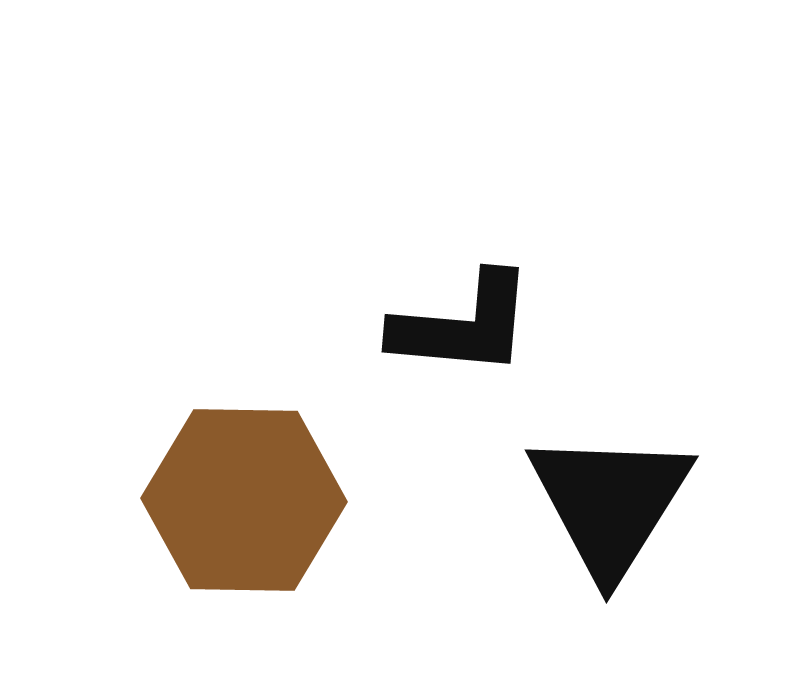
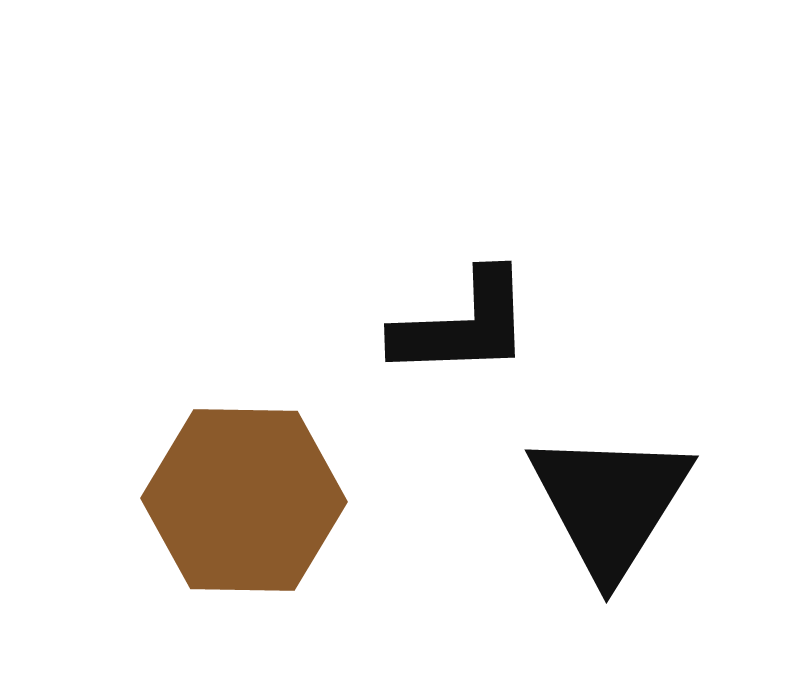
black L-shape: rotated 7 degrees counterclockwise
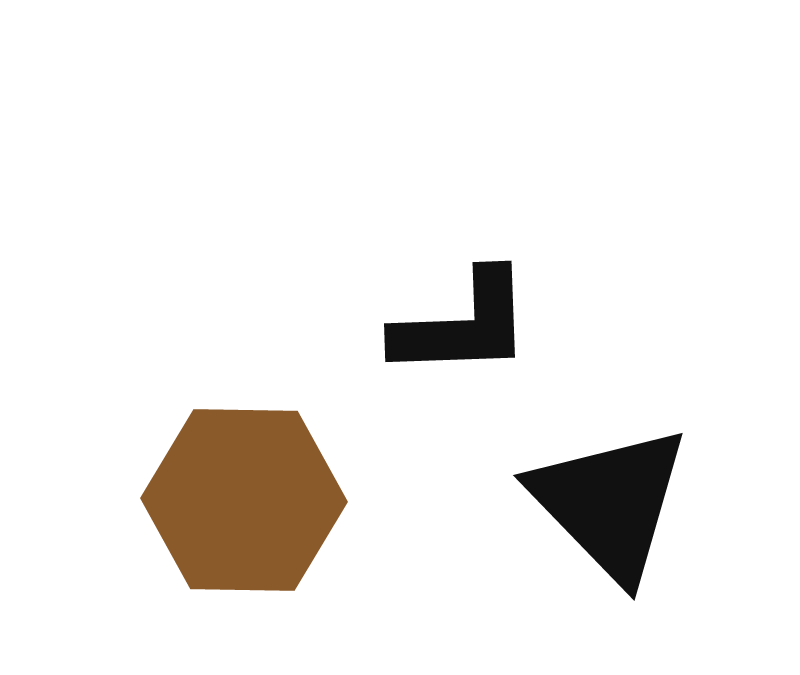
black triangle: rotated 16 degrees counterclockwise
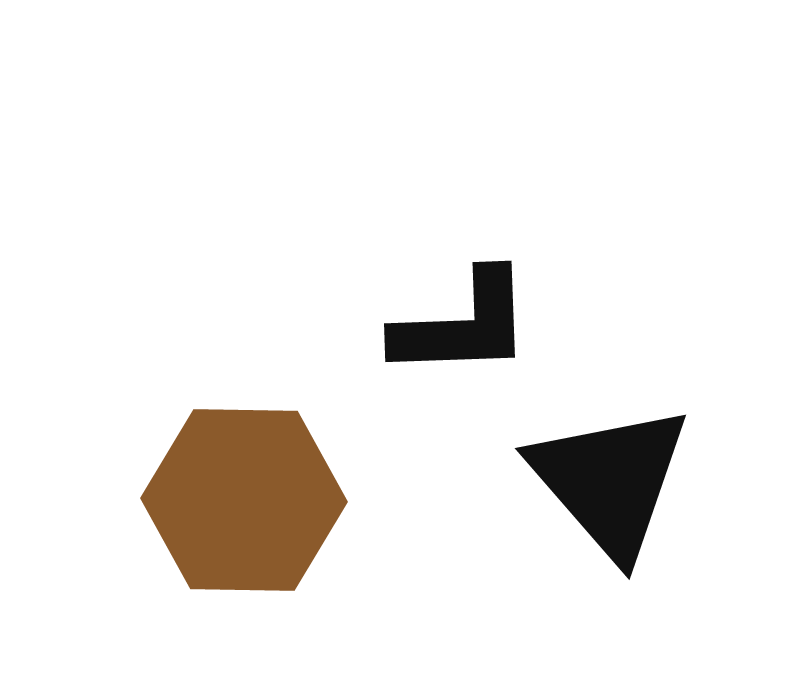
black triangle: moved 22 px up; rotated 3 degrees clockwise
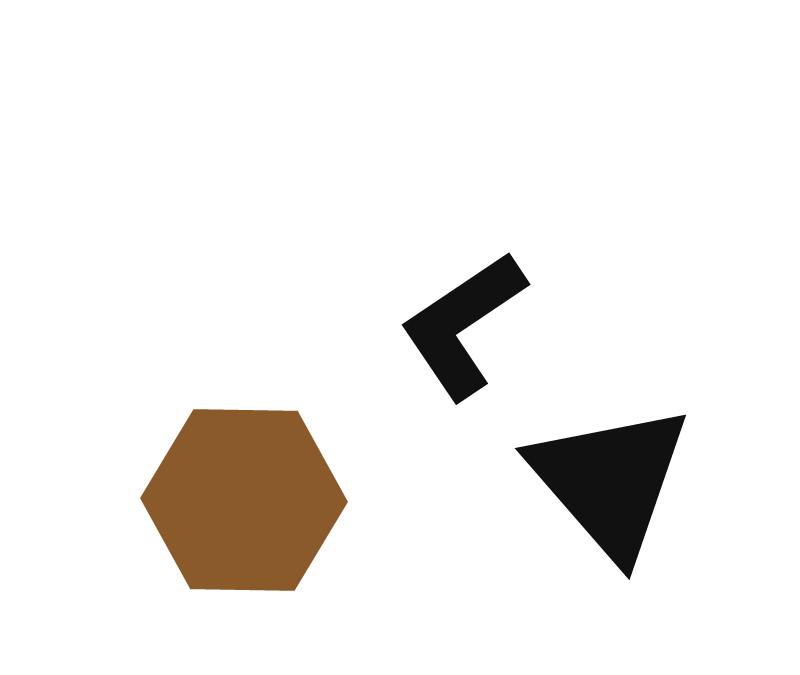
black L-shape: rotated 148 degrees clockwise
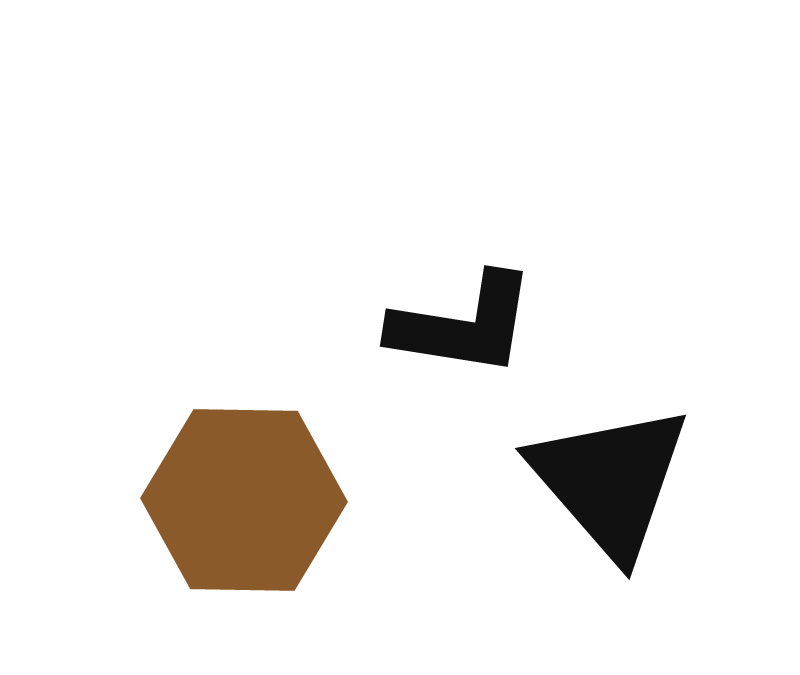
black L-shape: rotated 137 degrees counterclockwise
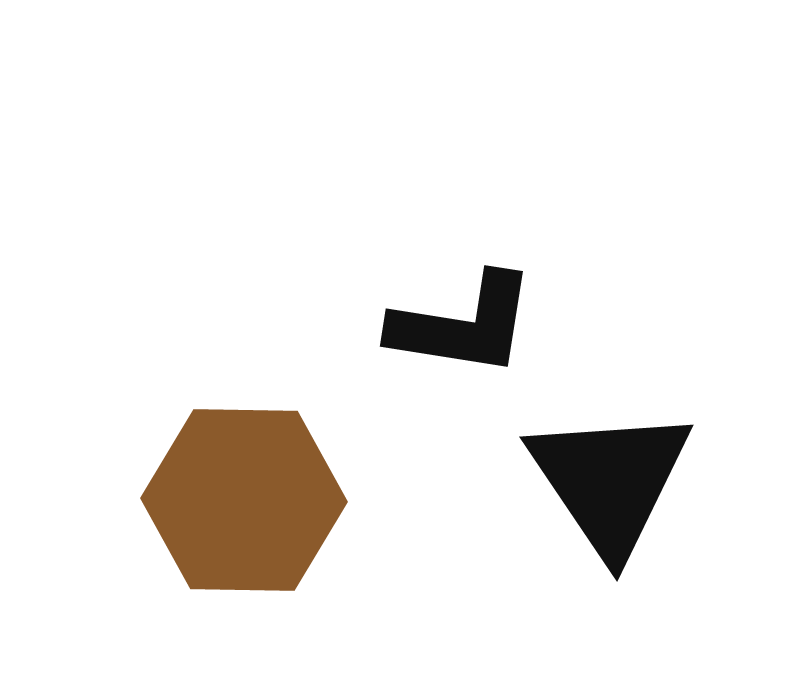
black triangle: rotated 7 degrees clockwise
